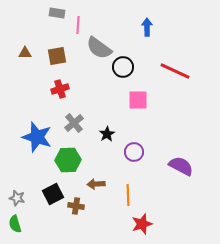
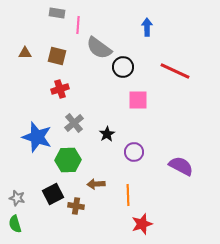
brown square: rotated 24 degrees clockwise
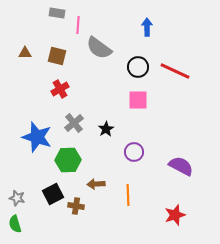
black circle: moved 15 px right
red cross: rotated 12 degrees counterclockwise
black star: moved 1 px left, 5 px up
red star: moved 33 px right, 9 px up
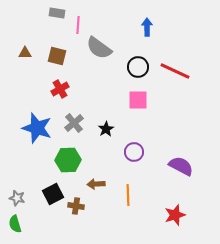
blue star: moved 9 px up
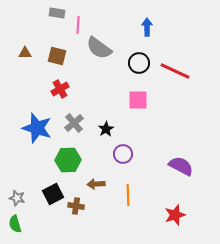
black circle: moved 1 px right, 4 px up
purple circle: moved 11 px left, 2 px down
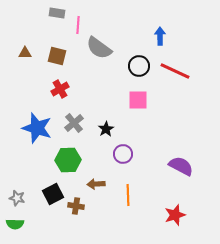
blue arrow: moved 13 px right, 9 px down
black circle: moved 3 px down
green semicircle: rotated 72 degrees counterclockwise
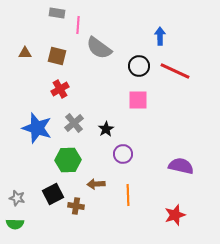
purple semicircle: rotated 15 degrees counterclockwise
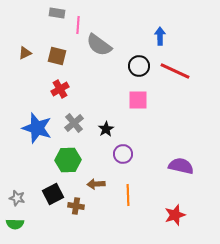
gray semicircle: moved 3 px up
brown triangle: rotated 24 degrees counterclockwise
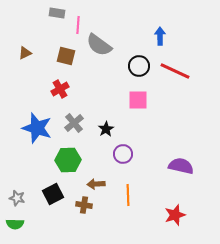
brown square: moved 9 px right
brown cross: moved 8 px right, 1 px up
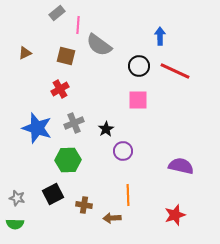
gray rectangle: rotated 49 degrees counterclockwise
gray cross: rotated 18 degrees clockwise
purple circle: moved 3 px up
brown arrow: moved 16 px right, 34 px down
